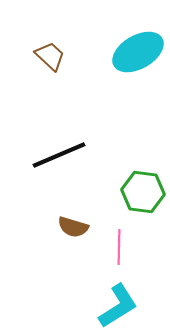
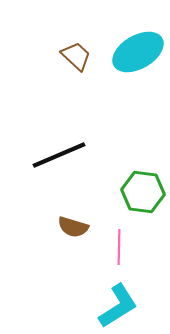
brown trapezoid: moved 26 px right
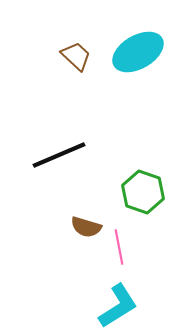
green hexagon: rotated 12 degrees clockwise
brown semicircle: moved 13 px right
pink line: rotated 12 degrees counterclockwise
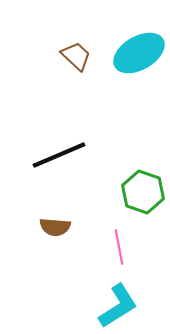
cyan ellipse: moved 1 px right, 1 px down
brown semicircle: moved 31 px left; rotated 12 degrees counterclockwise
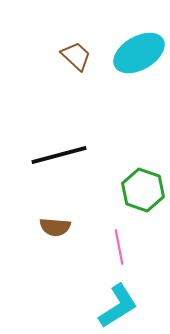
black line: rotated 8 degrees clockwise
green hexagon: moved 2 px up
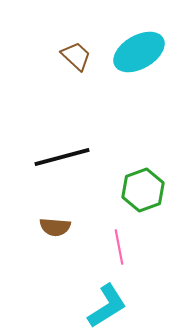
cyan ellipse: moved 1 px up
black line: moved 3 px right, 2 px down
green hexagon: rotated 21 degrees clockwise
cyan L-shape: moved 11 px left
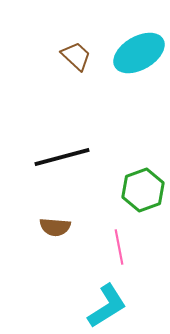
cyan ellipse: moved 1 px down
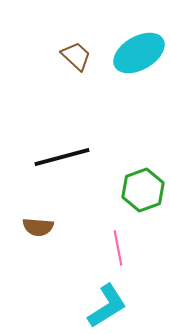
brown semicircle: moved 17 px left
pink line: moved 1 px left, 1 px down
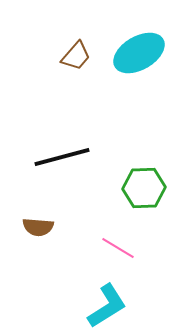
brown trapezoid: rotated 88 degrees clockwise
green hexagon: moved 1 px right, 2 px up; rotated 18 degrees clockwise
pink line: rotated 48 degrees counterclockwise
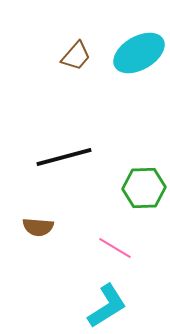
black line: moved 2 px right
pink line: moved 3 px left
